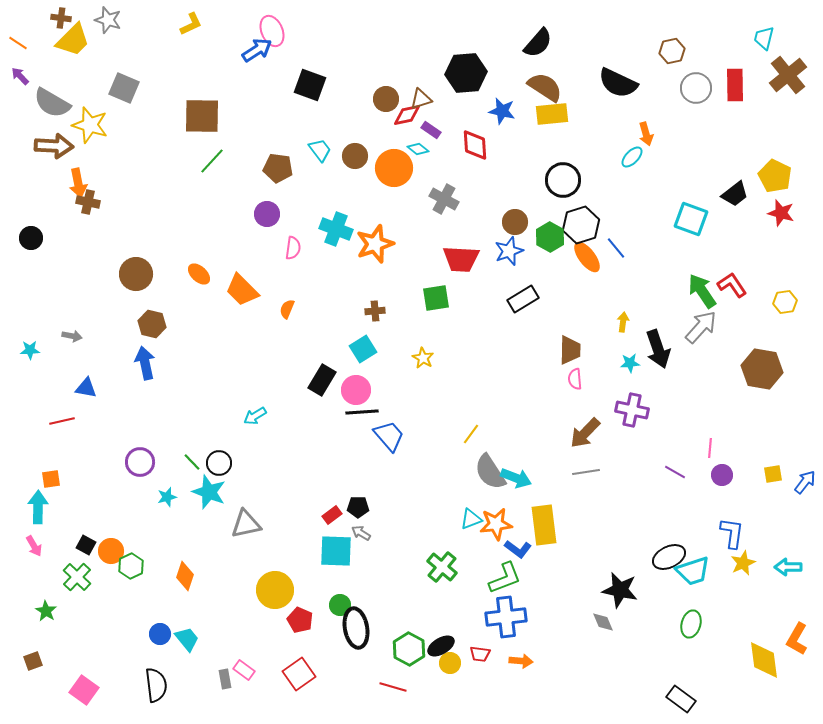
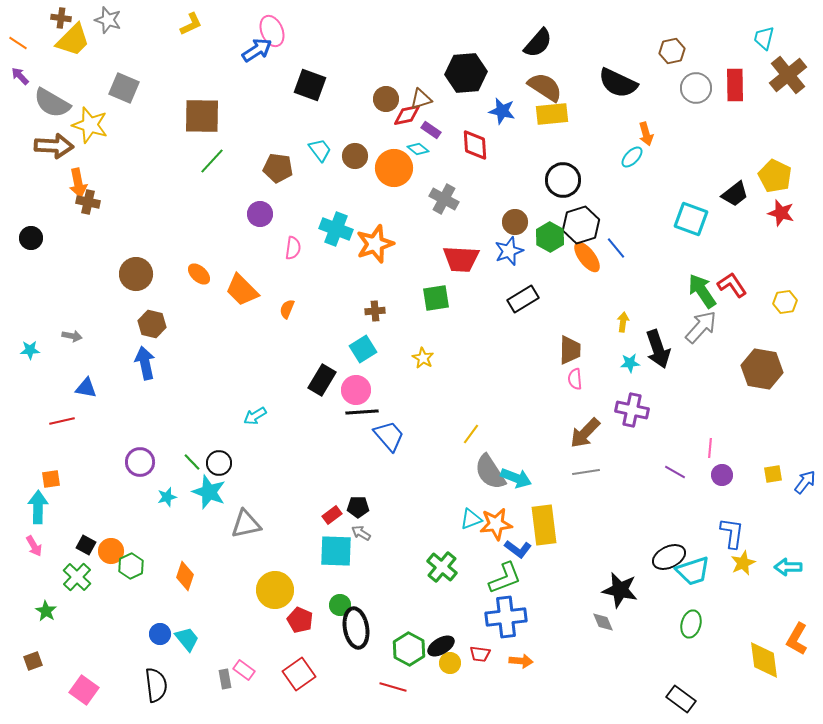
purple circle at (267, 214): moved 7 px left
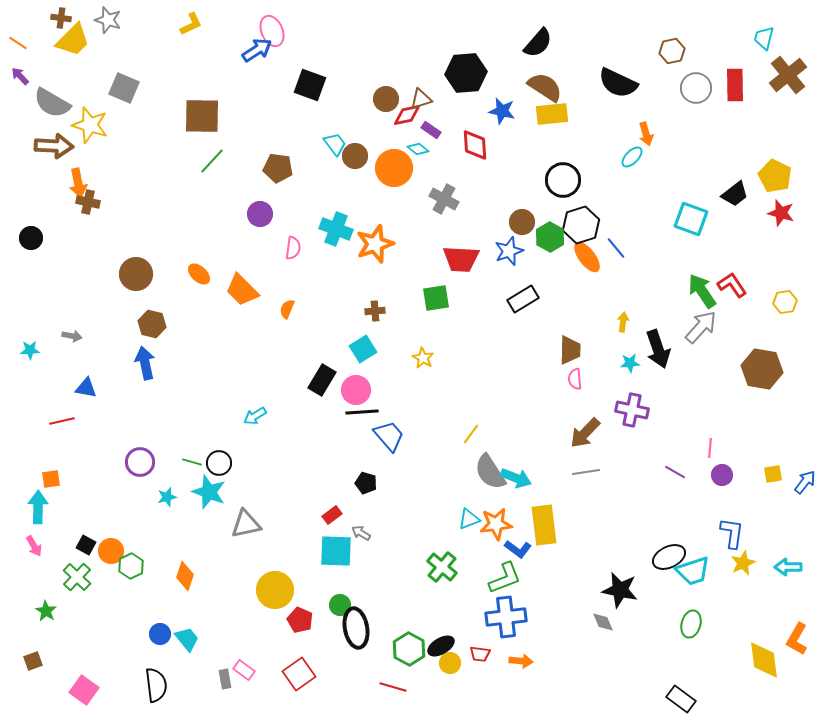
cyan trapezoid at (320, 150): moved 15 px right, 6 px up
brown circle at (515, 222): moved 7 px right
green line at (192, 462): rotated 30 degrees counterclockwise
black pentagon at (358, 507): moved 8 px right, 24 px up; rotated 15 degrees clockwise
cyan triangle at (471, 519): moved 2 px left
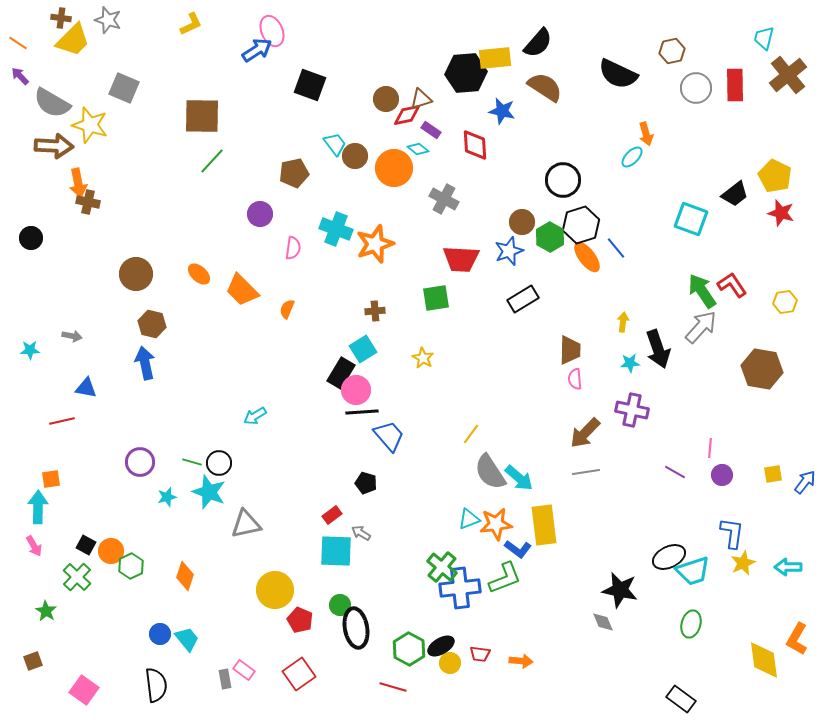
black semicircle at (618, 83): moved 9 px up
yellow rectangle at (552, 114): moved 57 px left, 56 px up
brown pentagon at (278, 168): moved 16 px right, 5 px down; rotated 20 degrees counterclockwise
black rectangle at (322, 380): moved 19 px right, 7 px up
cyan arrow at (516, 478): moved 3 px right; rotated 20 degrees clockwise
blue cross at (506, 617): moved 46 px left, 29 px up
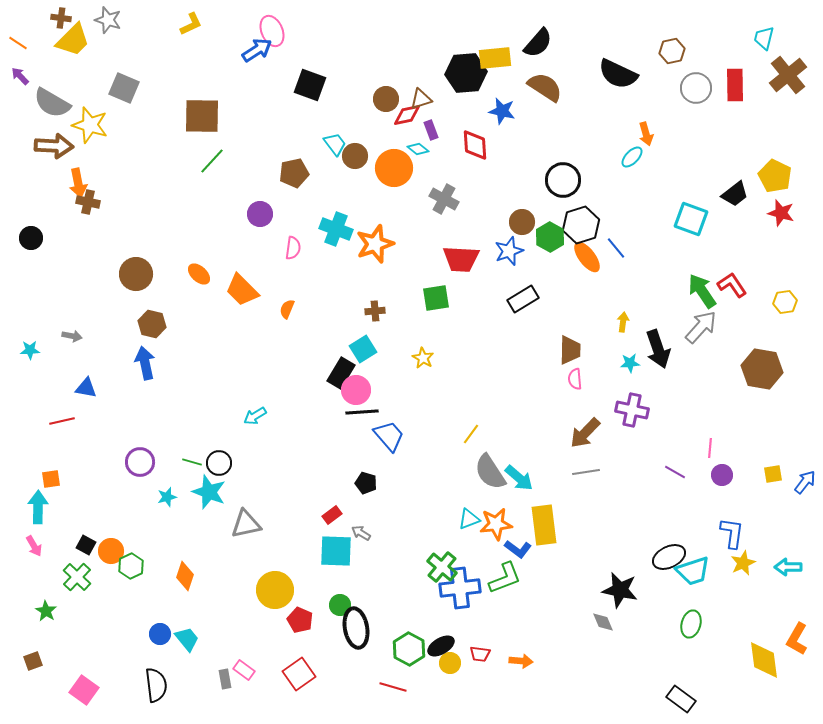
purple rectangle at (431, 130): rotated 36 degrees clockwise
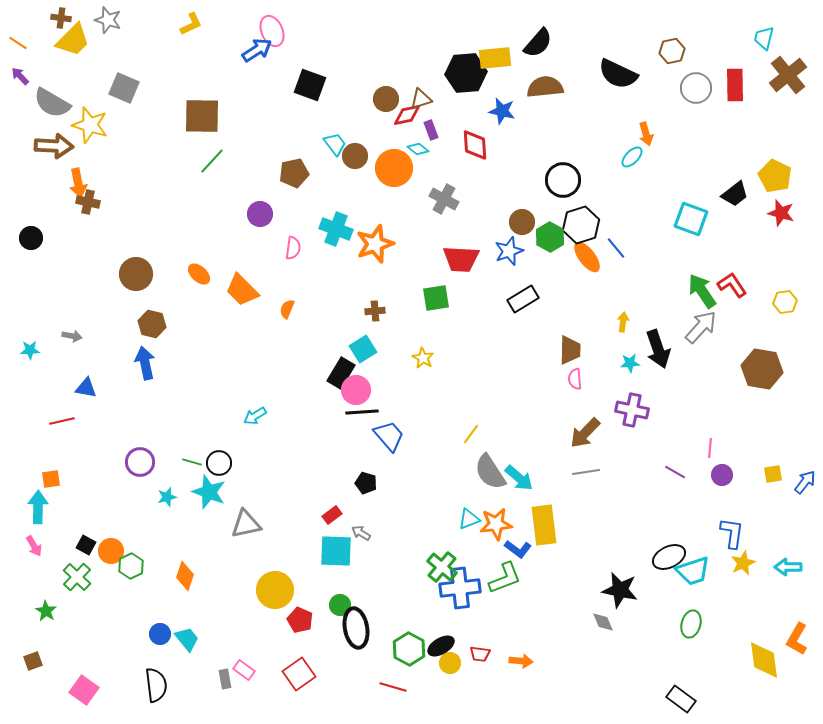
brown semicircle at (545, 87): rotated 39 degrees counterclockwise
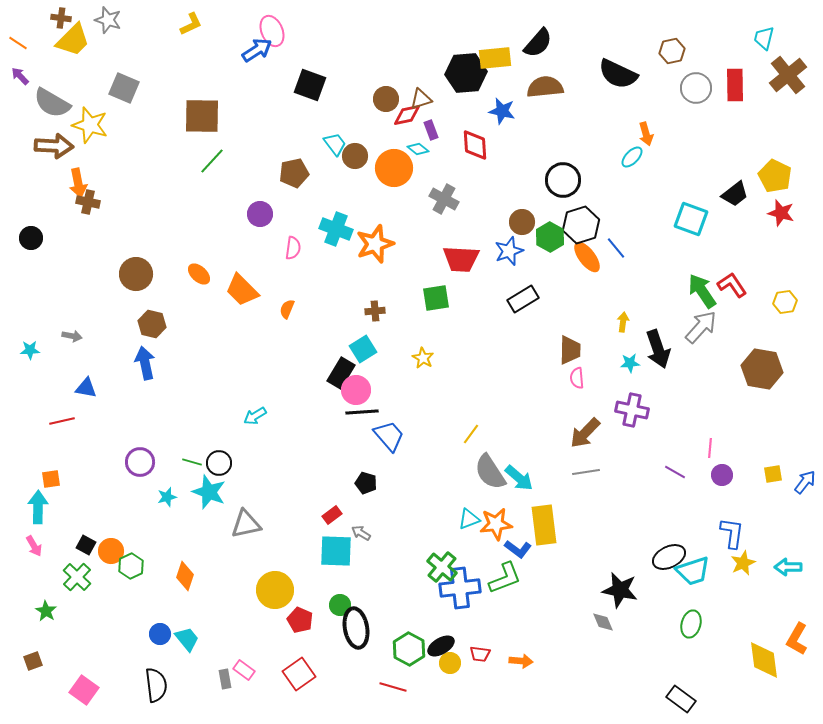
pink semicircle at (575, 379): moved 2 px right, 1 px up
